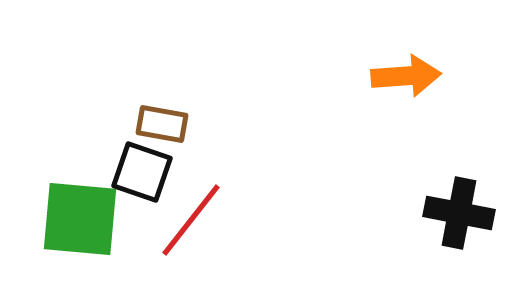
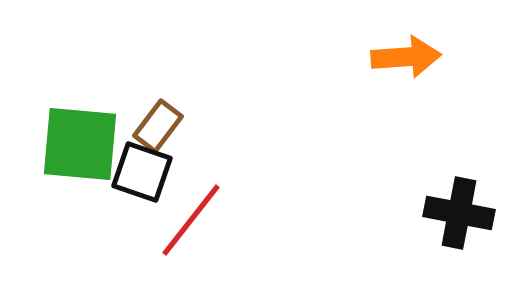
orange arrow: moved 19 px up
brown rectangle: moved 4 px left, 2 px down; rotated 63 degrees counterclockwise
green square: moved 75 px up
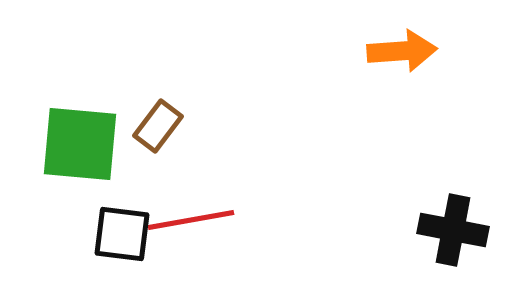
orange arrow: moved 4 px left, 6 px up
black square: moved 20 px left, 62 px down; rotated 12 degrees counterclockwise
black cross: moved 6 px left, 17 px down
red line: rotated 42 degrees clockwise
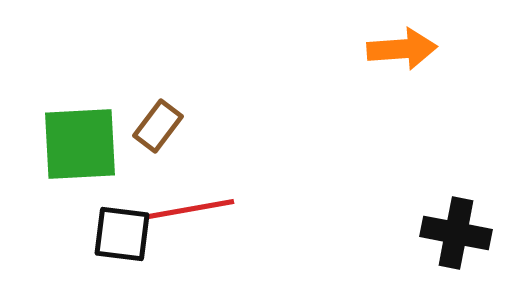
orange arrow: moved 2 px up
green square: rotated 8 degrees counterclockwise
red line: moved 11 px up
black cross: moved 3 px right, 3 px down
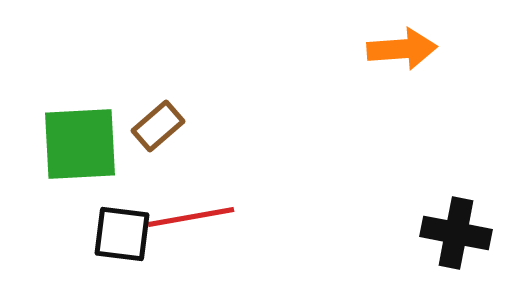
brown rectangle: rotated 12 degrees clockwise
red line: moved 8 px down
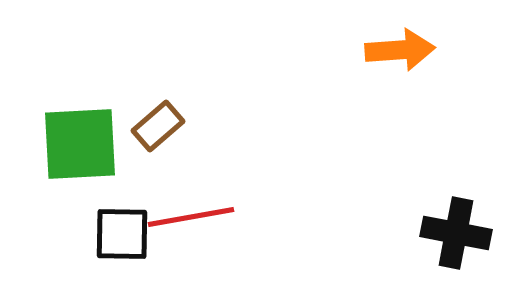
orange arrow: moved 2 px left, 1 px down
black square: rotated 6 degrees counterclockwise
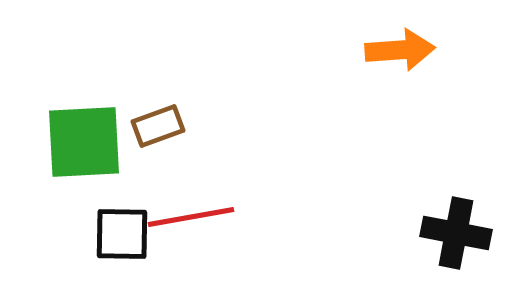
brown rectangle: rotated 21 degrees clockwise
green square: moved 4 px right, 2 px up
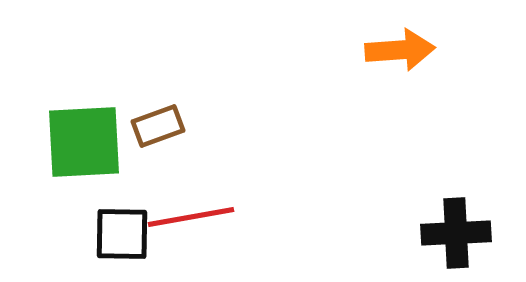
black cross: rotated 14 degrees counterclockwise
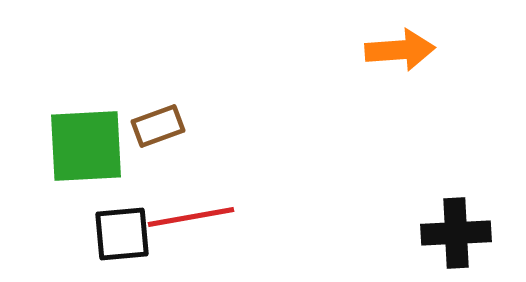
green square: moved 2 px right, 4 px down
black square: rotated 6 degrees counterclockwise
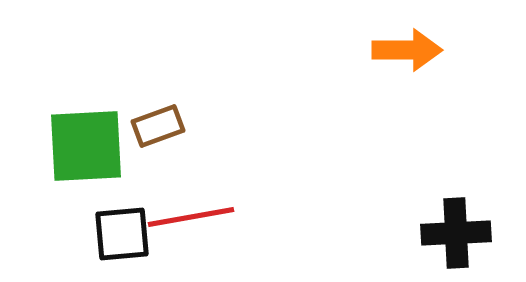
orange arrow: moved 7 px right; rotated 4 degrees clockwise
